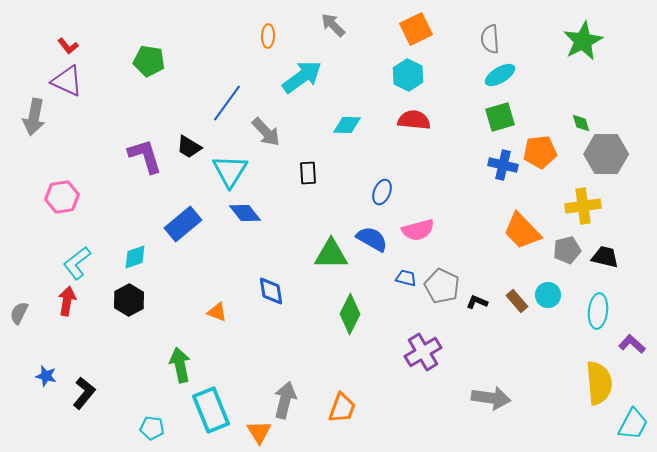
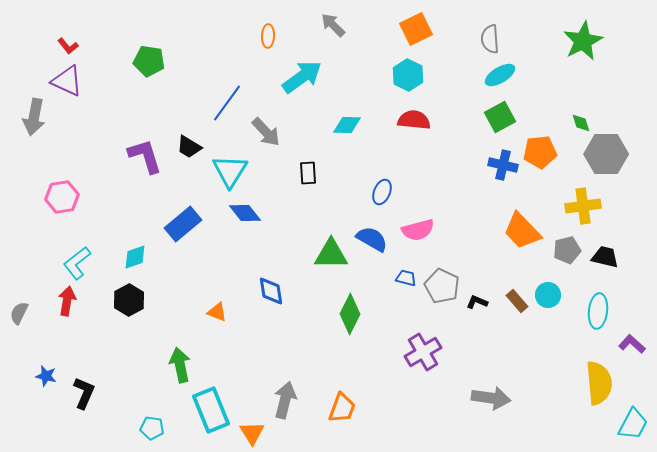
green square at (500, 117): rotated 12 degrees counterclockwise
black L-shape at (84, 393): rotated 16 degrees counterclockwise
orange triangle at (259, 432): moved 7 px left, 1 px down
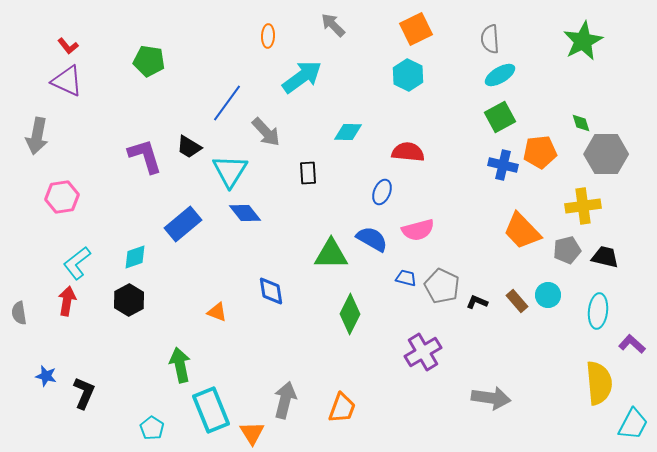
gray arrow at (34, 117): moved 3 px right, 19 px down
red semicircle at (414, 120): moved 6 px left, 32 px down
cyan diamond at (347, 125): moved 1 px right, 7 px down
gray semicircle at (19, 313): rotated 35 degrees counterclockwise
cyan pentagon at (152, 428): rotated 25 degrees clockwise
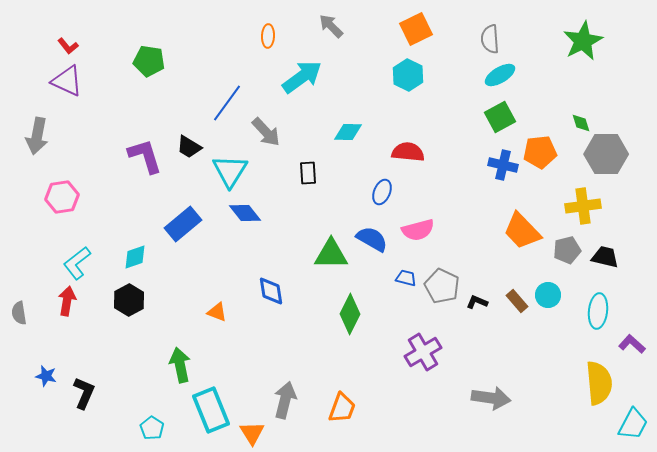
gray arrow at (333, 25): moved 2 px left, 1 px down
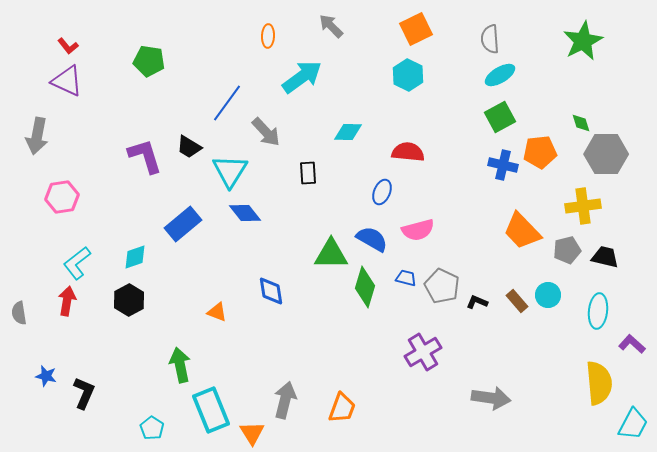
green diamond at (350, 314): moved 15 px right, 27 px up; rotated 9 degrees counterclockwise
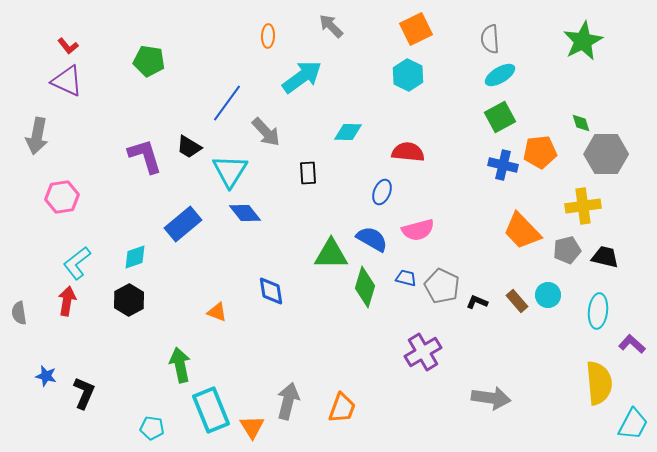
gray arrow at (285, 400): moved 3 px right, 1 px down
cyan pentagon at (152, 428): rotated 25 degrees counterclockwise
orange triangle at (252, 433): moved 6 px up
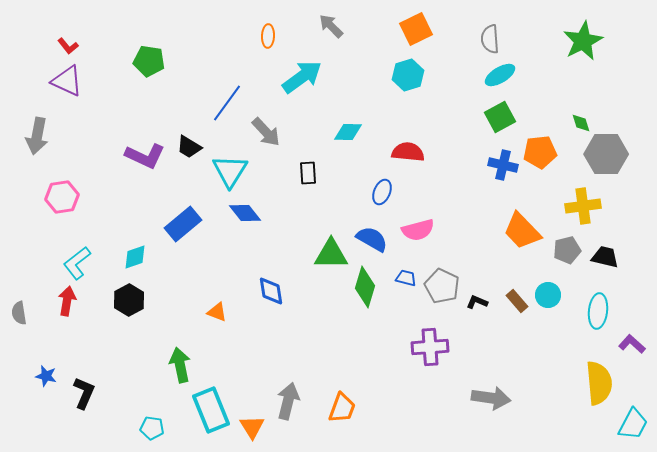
cyan hexagon at (408, 75): rotated 16 degrees clockwise
purple L-shape at (145, 156): rotated 132 degrees clockwise
purple cross at (423, 352): moved 7 px right, 5 px up; rotated 27 degrees clockwise
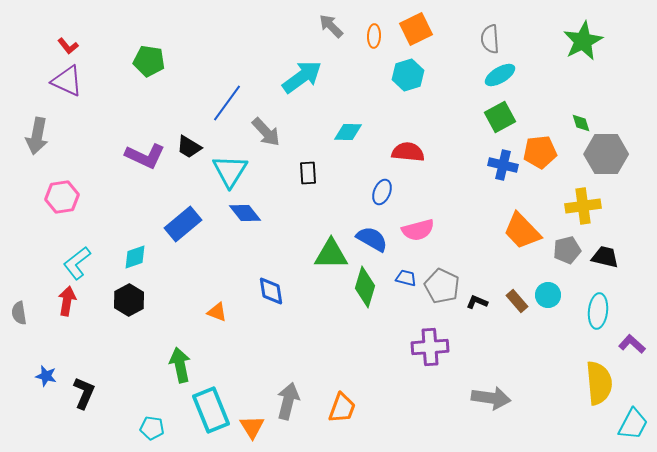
orange ellipse at (268, 36): moved 106 px right
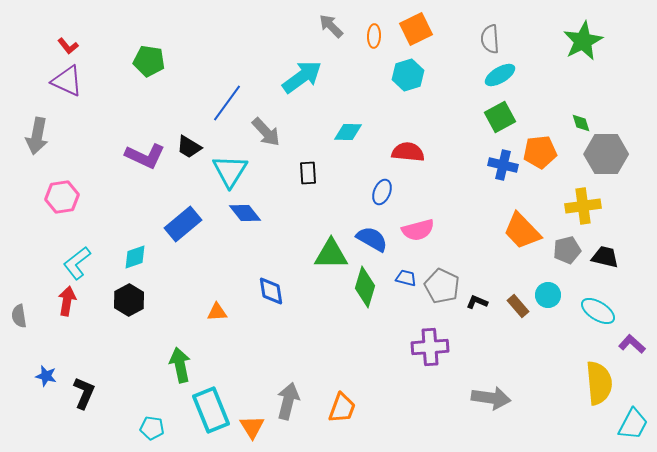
brown rectangle at (517, 301): moved 1 px right, 5 px down
cyan ellipse at (598, 311): rotated 64 degrees counterclockwise
orange triangle at (217, 312): rotated 25 degrees counterclockwise
gray semicircle at (19, 313): moved 3 px down
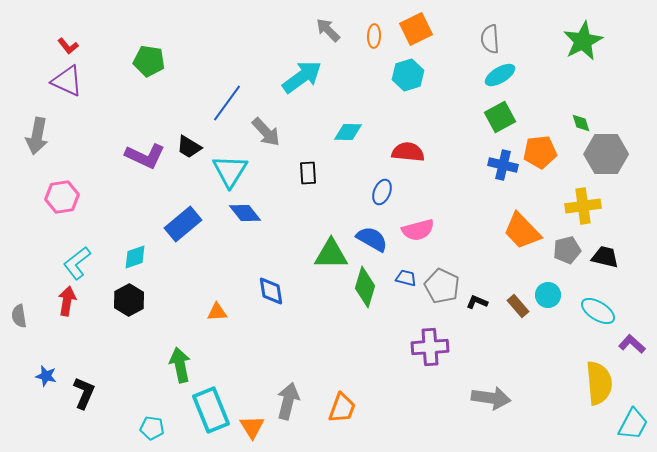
gray arrow at (331, 26): moved 3 px left, 4 px down
